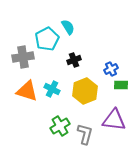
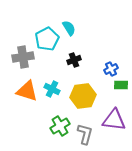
cyan semicircle: moved 1 px right, 1 px down
yellow hexagon: moved 2 px left, 5 px down; rotated 15 degrees clockwise
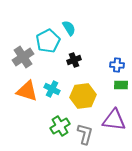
cyan pentagon: moved 1 px right, 2 px down
gray cross: rotated 25 degrees counterclockwise
blue cross: moved 6 px right, 4 px up; rotated 32 degrees clockwise
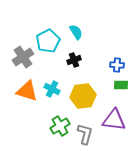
cyan semicircle: moved 7 px right, 4 px down
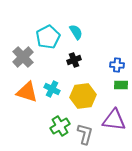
cyan pentagon: moved 4 px up
gray cross: rotated 10 degrees counterclockwise
orange triangle: moved 1 px down
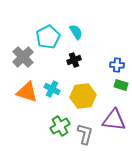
green rectangle: rotated 16 degrees clockwise
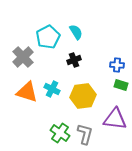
purple triangle: moved 1 px right, 1 px up
green cross: moved 7 px down; rotated 24 degrees counterclockwise
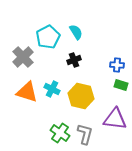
yellow hexagon: moved 2 px left; rotated 20 degrees clockwise
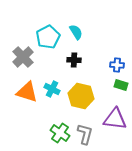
black cross: rotated 24 degrees clockwise
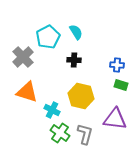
cyan cross: moved 21 px down
